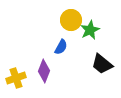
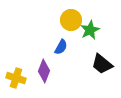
yellow cross: rotated 36 degrees clockwise
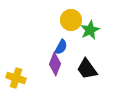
black trapezoid: moved 15 px left, 5 px down; rotated 15 degrees clockwise
purple diamond: moved 11 px right, 7 px up
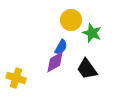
green star: moved 2 px right, 3 px down; rotated 24 degrees counterclockwise
purple diamond: moved 2 px up; rotated 40 degrees clockwise
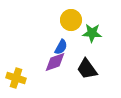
green star: rotated 18 degrees counterclockwise
purple diamond: rotated 10 degrees clockwise
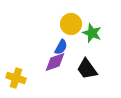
yellow circle: moved 4 px down
green star: rotated 18 degrees clockwise
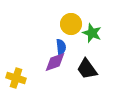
blue semicircle: rotated 35 degrees counterclockwise
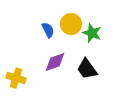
blue semicircle: moved 13 px left, 17 px up; rotated 21 degrees counterclockwise
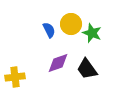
blue semicircle: moved 1 px right
purple diamond: moved 3 px right, 1 px down
yellow cross: moved 1 px left, 1 px up; rotated 24 degrees counterclockwise
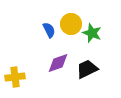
black trapezoid: rotated 100 degrees clockwise
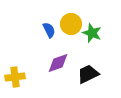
black trapezoid: moved 1 px right, 5 px down
